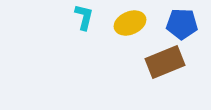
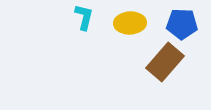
yellow ellipse: rotated 20 degrees clockwise
brown rectangle: rotated 27 degrees counterclockwise
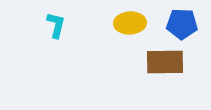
cyan L-shape: moved 28 px left, 8 px down
brown rectangle: rotated 48 degrees clockwise
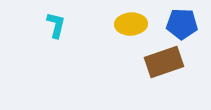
yellow ellipse: moved 1 px right, 1 px down
brown rectangle: moved 1 px left; rotated 18 degrees counterclockwise
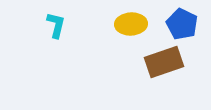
blue pentagon: rotated 24 degrees clockwise
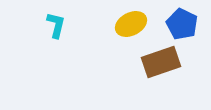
yellow ellipse: rotated 24 degrees counterclockwise
brown rectangle: moved 3 px left
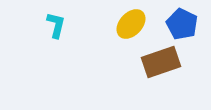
yellow ellipse: rotated 20 degrees counterclockwise
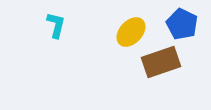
yellow ellipse: moved 8 px down
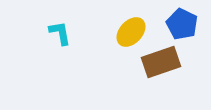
cyan L-shape: moved 4 px right, 8 px down; rotated 24 degrees counterclockwise
